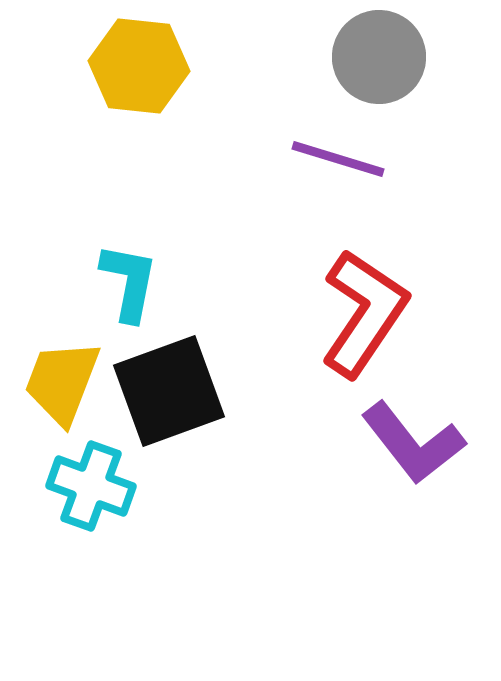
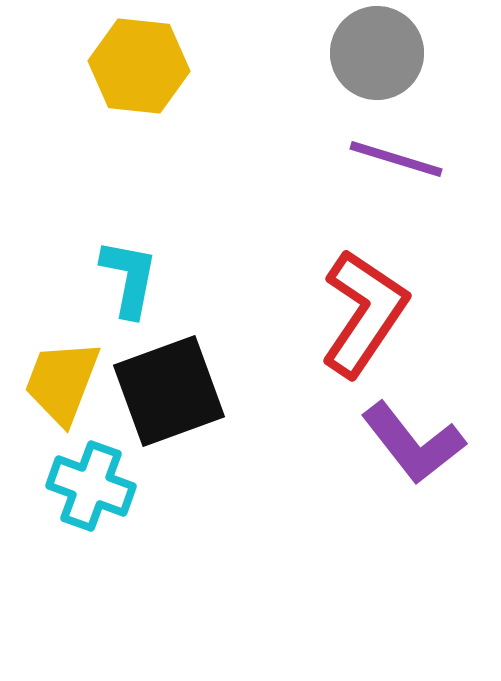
gray circle: moved 2 px left, 4 px up
purple line: moved 58 px right
cyan L-shape: moved 4 px up
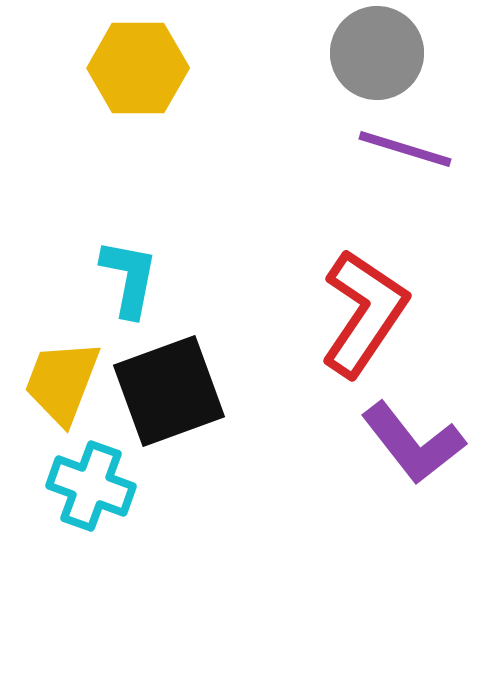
yellow hexagon: moved 1 px left, 2 px down; rotated 6 degrees counterclockwise
purple line: moved 9 px right, 10 px up
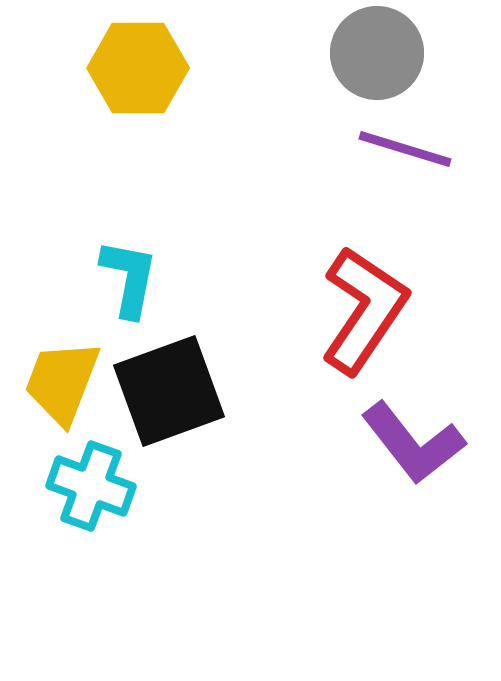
red L-shape: moved 3 px up
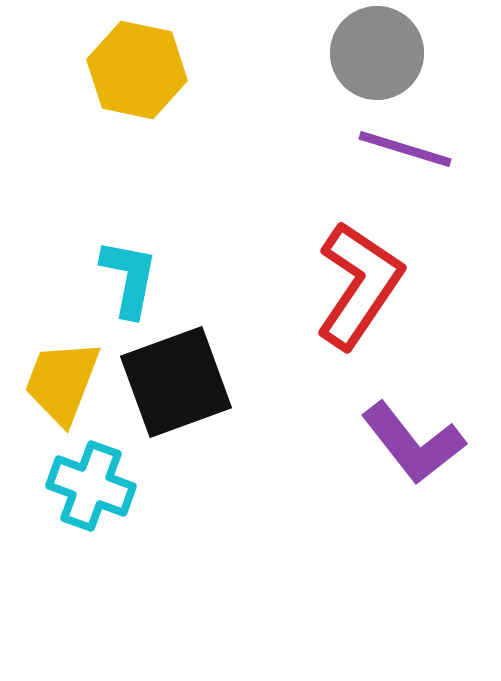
yellow hexagon: moved 1 px left, 2 px down; rotated 12 degrees clockwise
red L-shape: moved 5 px left, 25 px up
black square: moved 7 px right, 9 px up
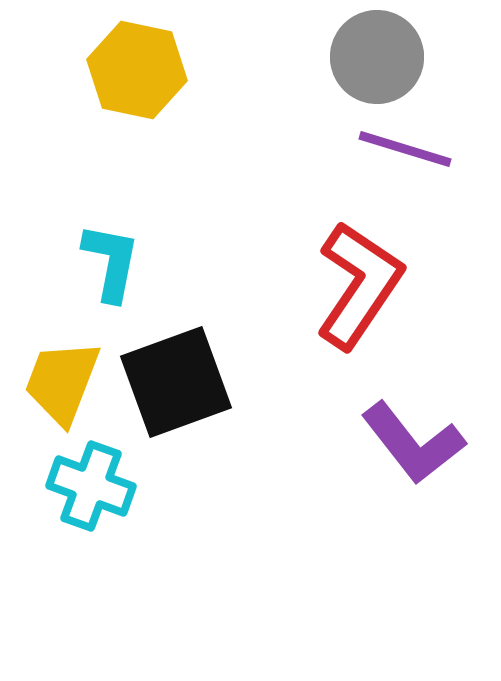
gray circle: moved 4 px down
cyan L-shape: moved 18 px left, 16 px up
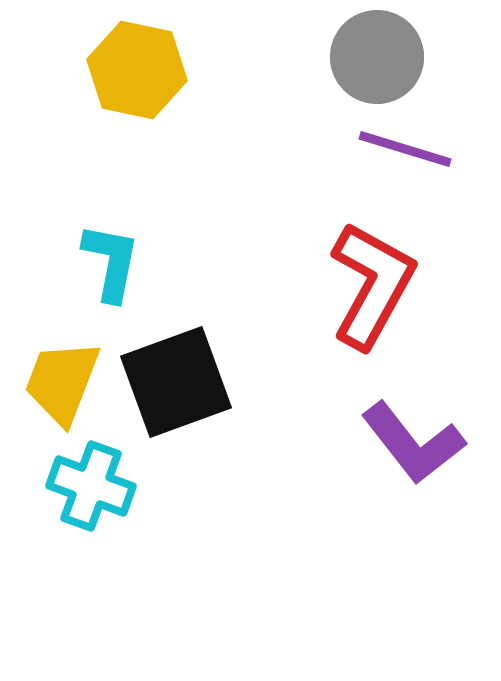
red L-shape: moved 13 px right; rotated 5 degrees counterclockwise
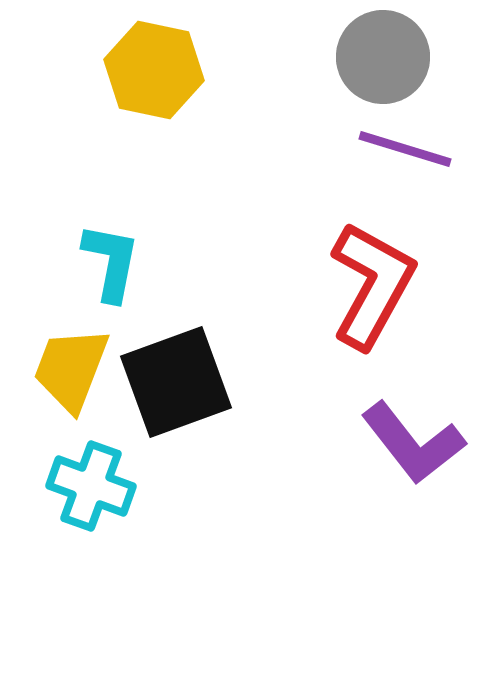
gray circle: moved 6 px right
yellow hexagon: moved 17 px right
yellow trapezoid: moved 9 px right, 13 px up
